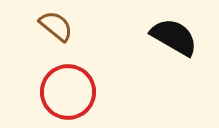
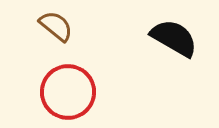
black semicircle: moved 1 px down
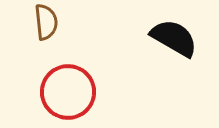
brown semicircle: moved 10 px left, 4 px up; rotated 45 degrees clockwise
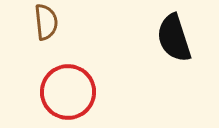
black semicircle: rotated 138 degrees counterclockwise
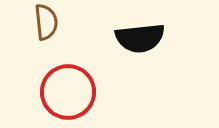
black semicircle: moved 34 px left; rotated 78 degrees counterclockwise
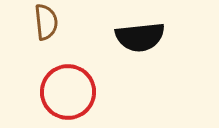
black semicircle: moved 1 px up
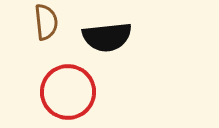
black semicircle: moved 33 px left
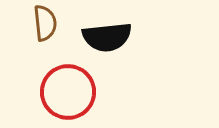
brown semicircle: moved 1 px left, 1 px down
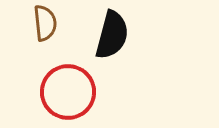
black semicircle: moved 5 px right, 2 px up; rotated 69 degrees counterclockwise
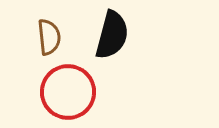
brown semicircle: moved 4 px right, 14 px down
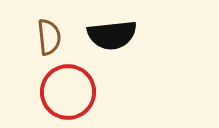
black semicircle: rotated 69 degrees clockwise
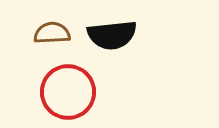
brown semicircle: moved 3 px right, 4 px up; rotated 87 degrees counterclockwise
